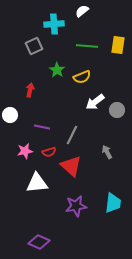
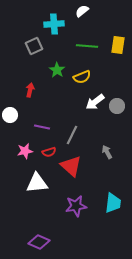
gray circle: moved 4 px up
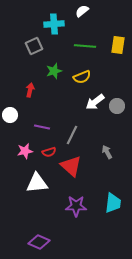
green line: moved 2 px left
green star: moved 3 px left, 1 px down; rotated 21 degrees clockwise
purple star: rotated 10 degrees clockwise
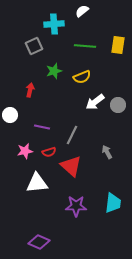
gray circle: moved 1 px right, 1 px up
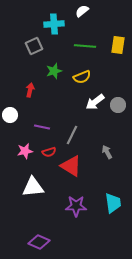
red triangle: rotated 10 degrees counterclockwise
white triangle: moved 4 px left, 4 px down
cyan trapezoid: rotated 15 degrees counterclockwise
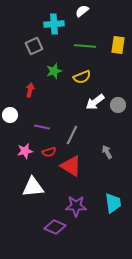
purple diamond: moved 16 px right, 15 px up
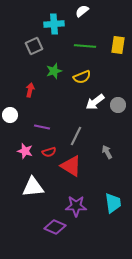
gray line: moved 4 px right, 1 px down
pink star: rotated 28 degrees clockwise
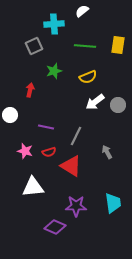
yellow semicircle: moved 6 px right
purple line: moved 4 px right
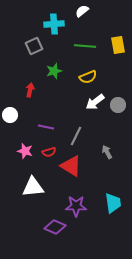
yellow rectangle: rotated 18 degrees counterclockwise
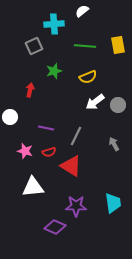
white circle: moved 2 px down
purple line: moved 1 px down
gray arrow: moved 7 px right, 8 px up
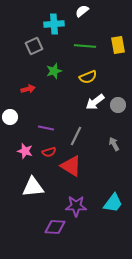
red arrow: moved 2 px left, 1 px up; rotated 64 degrees clockwise
cyan trapezoid: rotated 45 degrees clockwise
purple diamond: rotated 20 degrees counterclockwise
